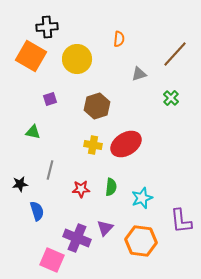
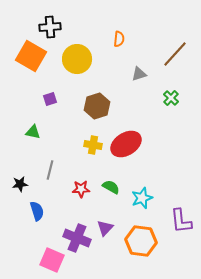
black cross: moved 3 px right
green semicircle: rotated 66 degrees counterclockwise
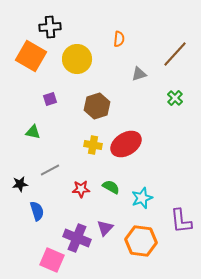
green cross: moved 4 px right
gray line: rotated 48 degrees clockwise
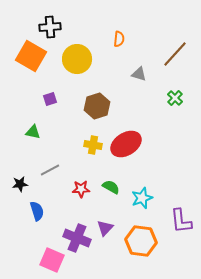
gray triangle: rotated 35 degrees clockwise
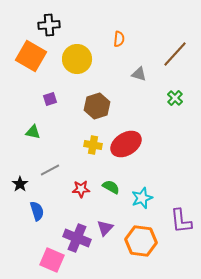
black cross: moved 1 px left, 2 px up
black star: rotated 28 degrees counterclockwise
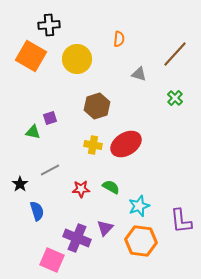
purple square: moved 19 px down
cyan star: moved 3 px left, 8 px down
